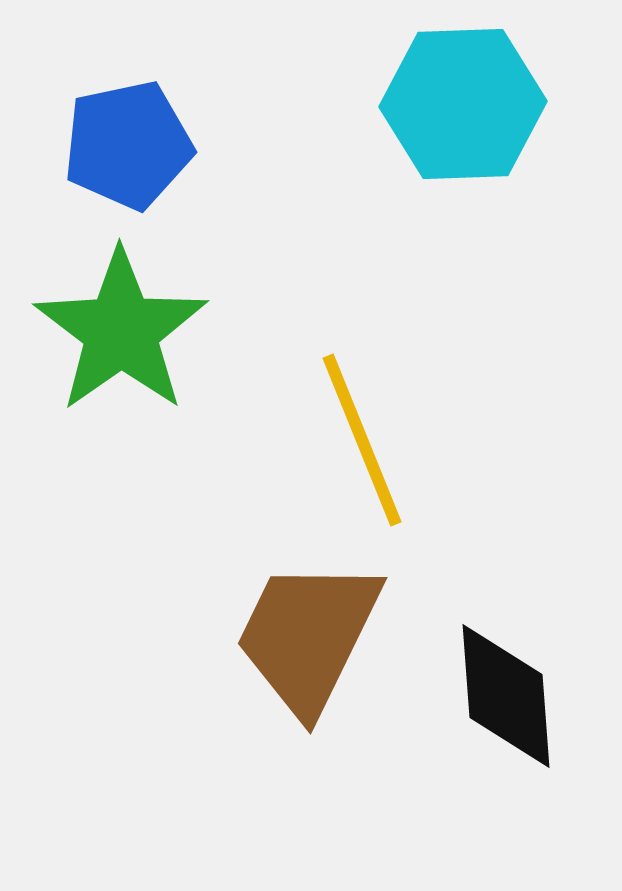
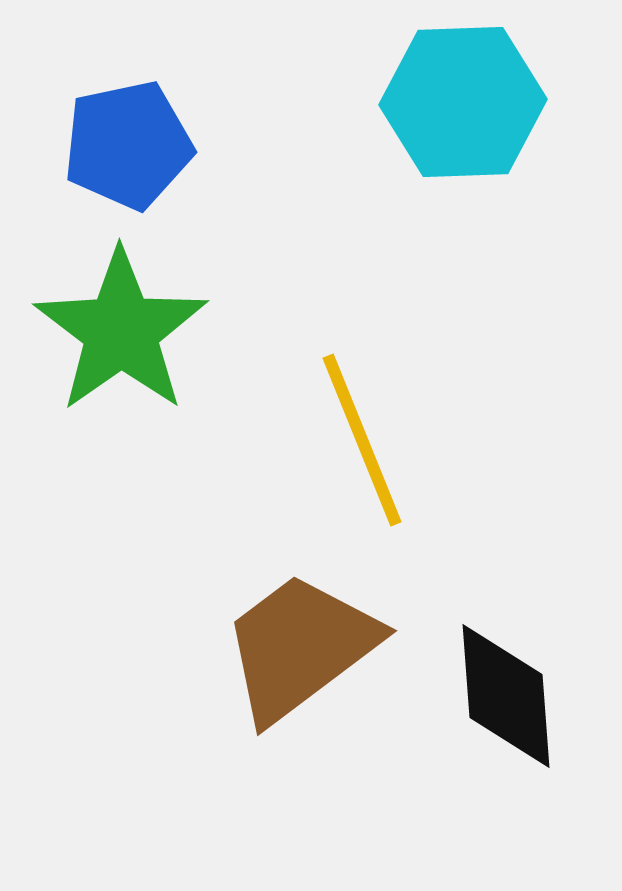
cyan hexagon: moved 2 px up
brown trapezoid: moved 8 px left, 11 px down; rotated 27 degrees clockwise
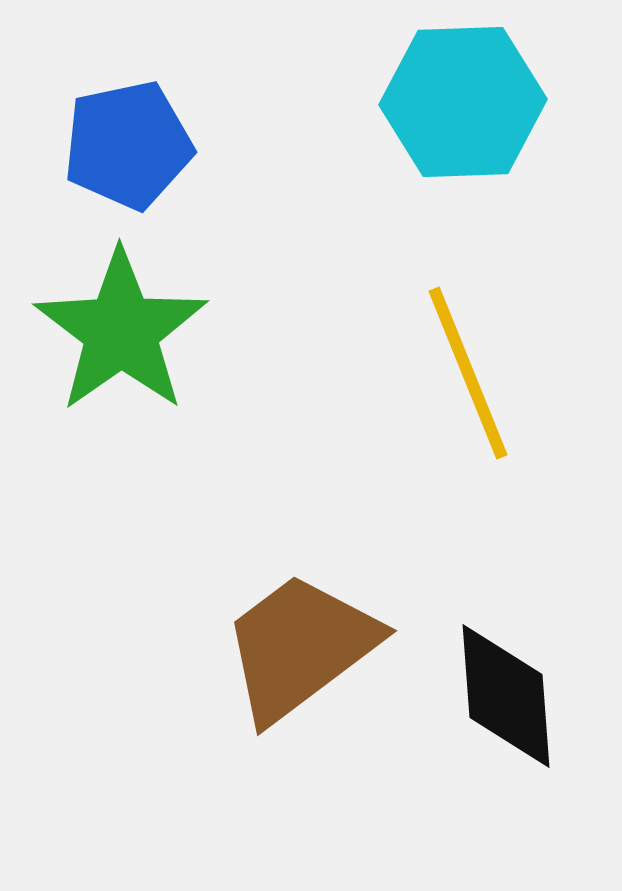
yellow line: moved 106 px right, 67 px up
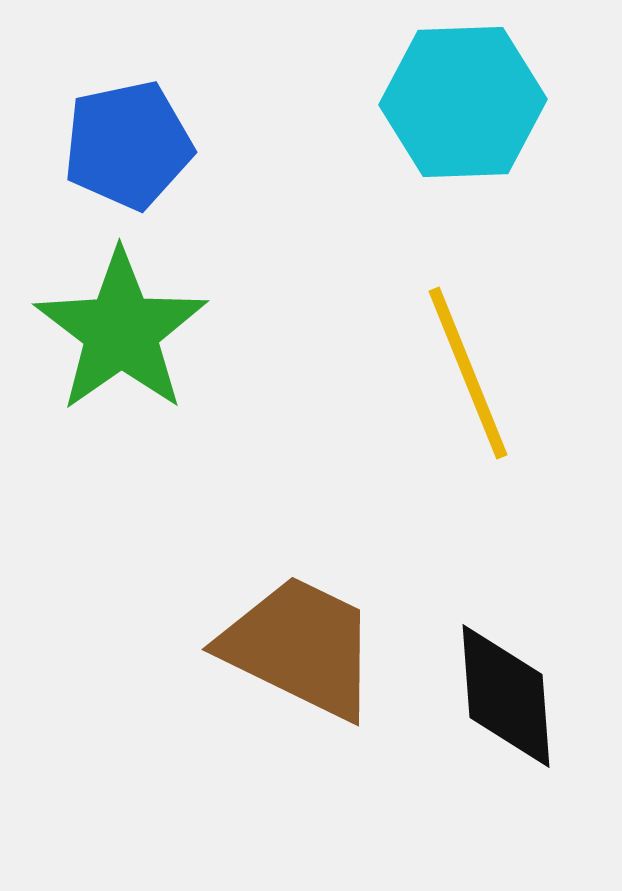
brown trapezoid: rotated 63 degrees clockwise
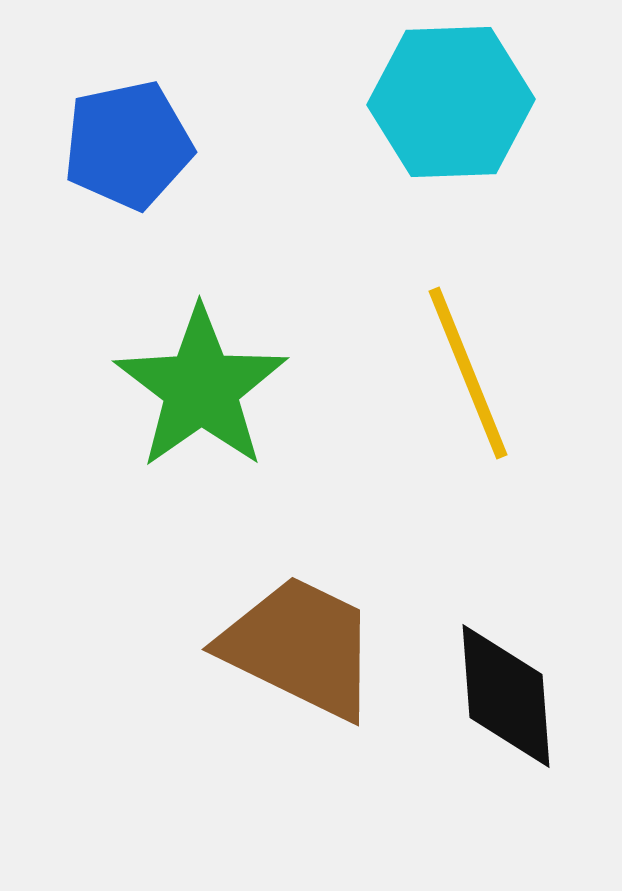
cyan hexagon: moved 12 px left
green star: moved 80 px right, 57 px down
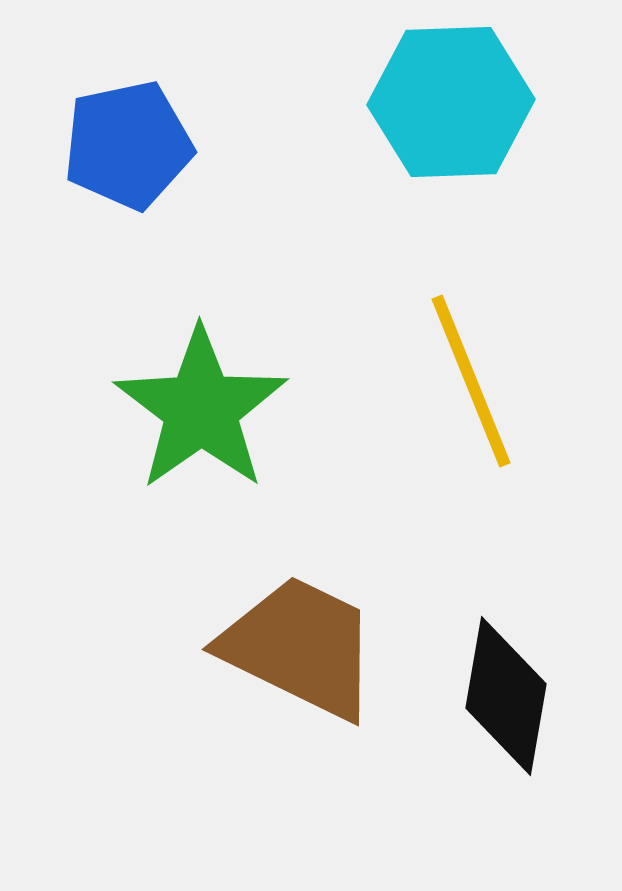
yellow line: moved 3 px right, 8 px down
green star: moved 21 px down
black diamond: rotated 14 degrees clockwise
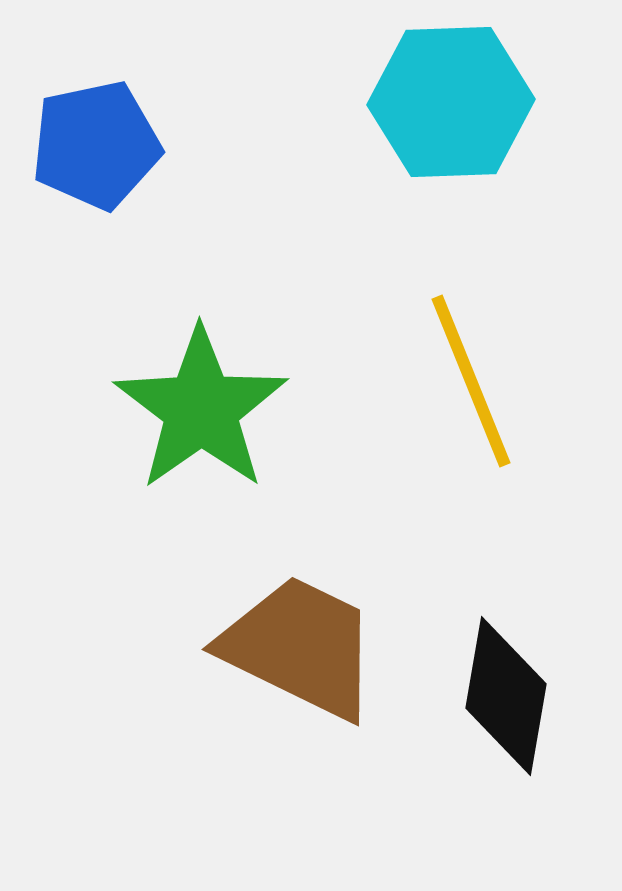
blue pentagon: moved 32 px left
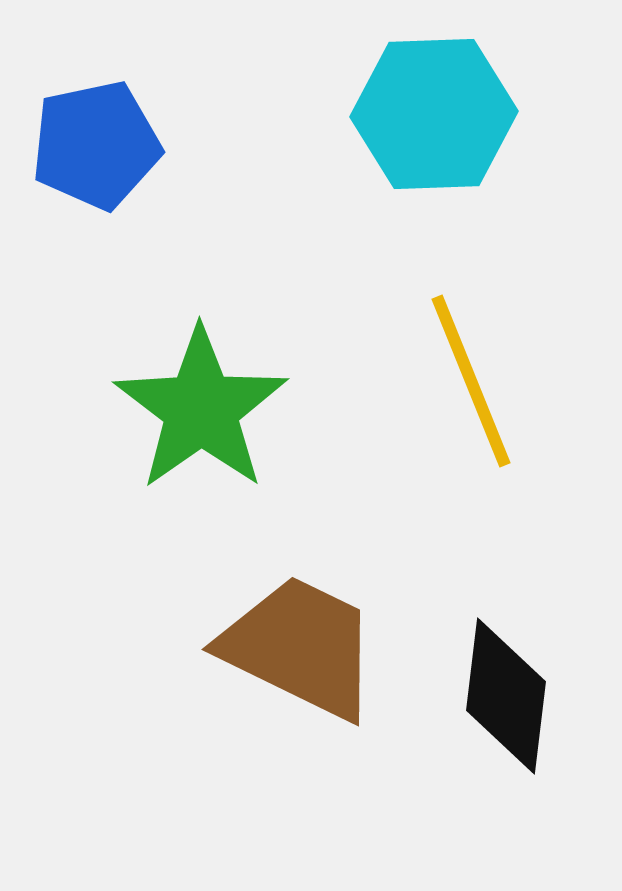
cyan hexagon: moved 17 px left, 12 px down
black diamond: rotated 3 degrees counterclockwise
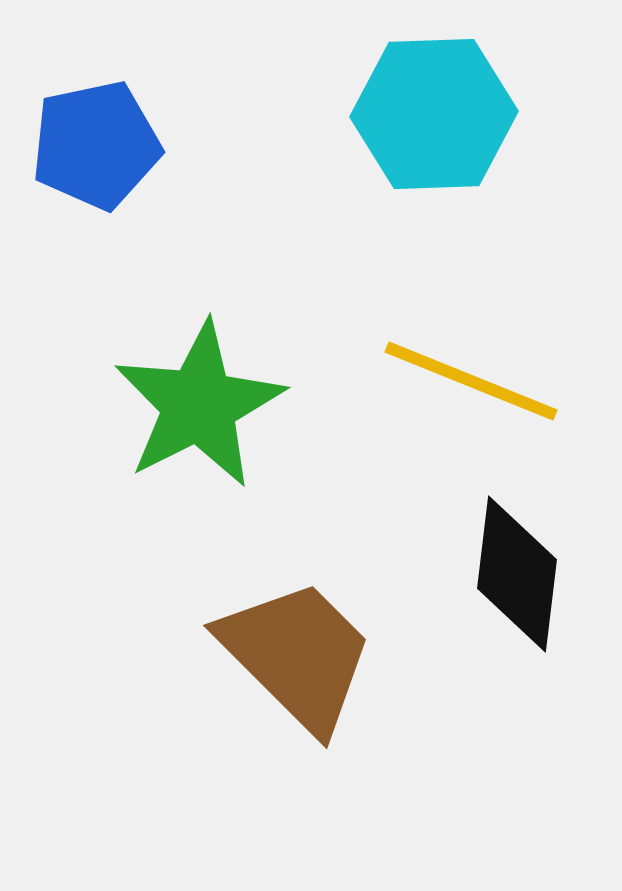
yellow line: rotated 46 degrees counterclockwise
green star: moved 2 px left, 4 px up; rotated 8 degrees clockwise
brown trapezoid: moved 3 px left, 8 px down; rotated 19 degrees clockwise
black diamond: moved 11 px right, 122 px up
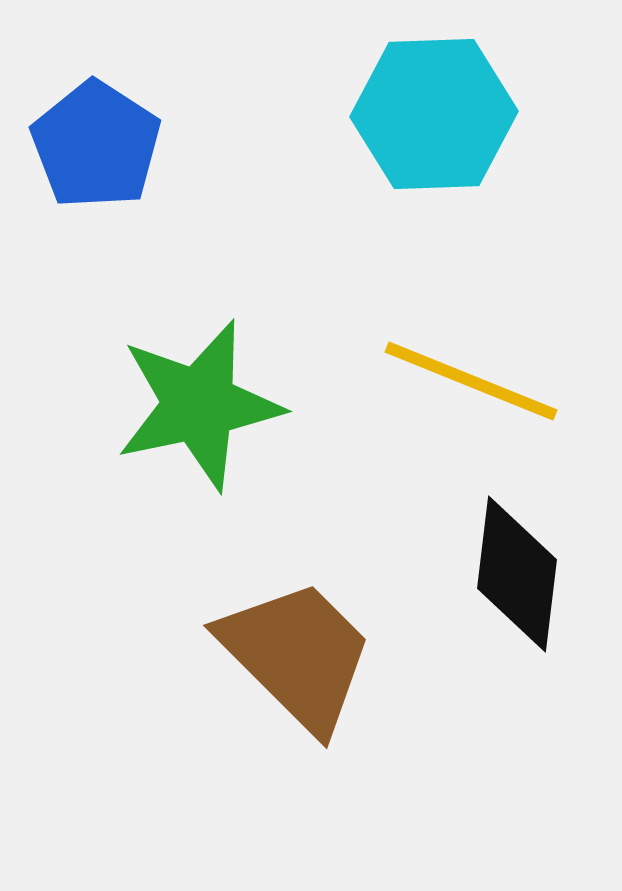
blue pentagon: rotated 27 degrees counterclockwise
green star: rotated 15 degrees clockwise
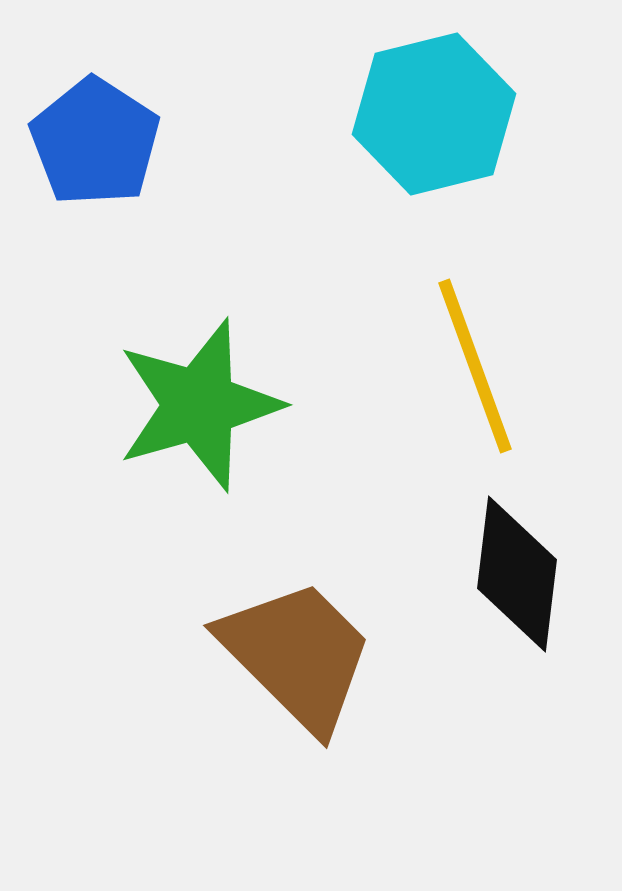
cyan hexagon: rotated 12 degrees counterclockwise
blue pentagon: moved 1 px left, 3 px up
yellow line: moved 4 px right, 15 px up; rotated 48 degrees clockwise
green star: rotated 4 degrees counterclockwise
